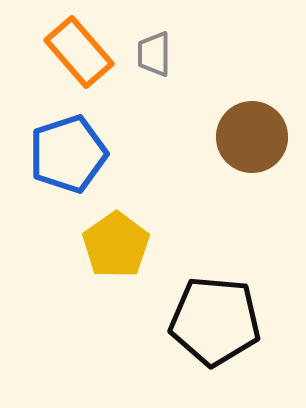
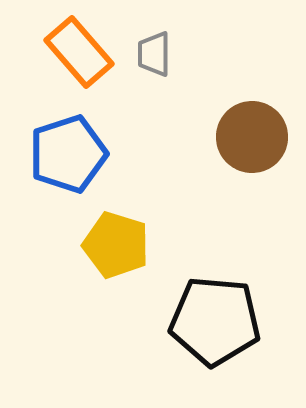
yellow pentagon: rotated 20 degrees counterclockwise
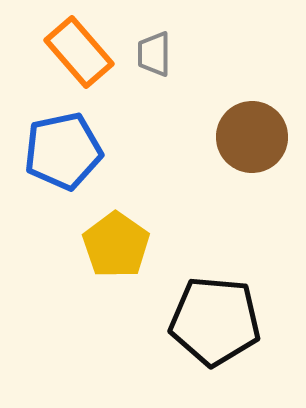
blue pentagon: moved 5 px left, 3 px up; rotated 6 degrees clockwise
yellow pentagon: rotated 18 degrees clockwise
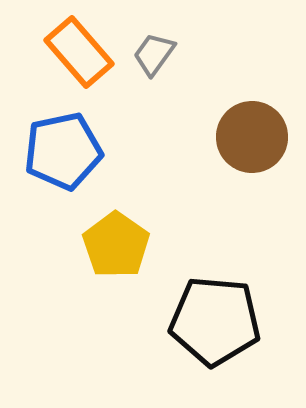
gray trapezoid: rotated 36 degrees clockwise
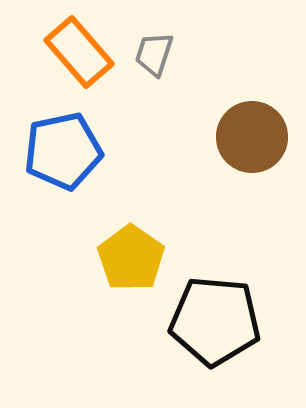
gray trapezoid: rotated 18 degrees counterclockwise
yellow pentagon: moved 15 px right, 13 px down
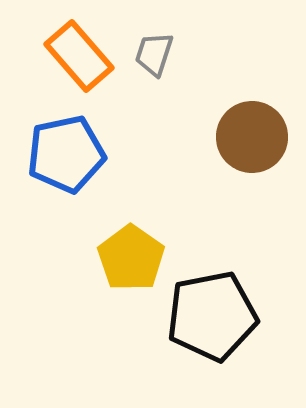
orange rectangle: moved 4 px down
blue pentagon: moved 3 px right, 3 px down
black pentagon: moved 3 px left, 5 px up; rotated 16 degrees counterclockwise
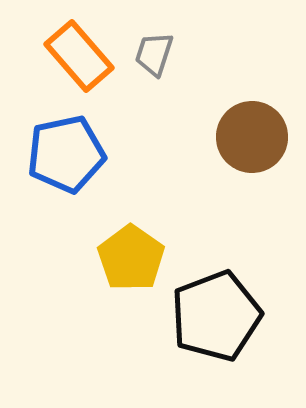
black pentagon: moved 4 px right; rotated 10 degrees counterclockwise
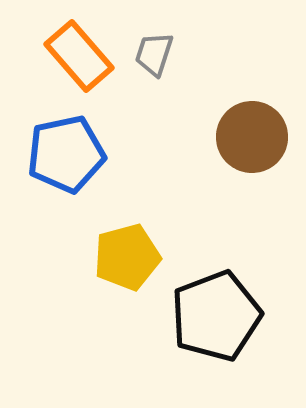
yellow pentagon: moved 4 px left, 1 px up; rotated 22 degrees clockwise
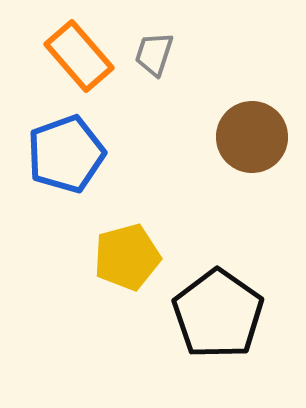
blue pentagon: rotated 8 degrees counterclockwise
black pentagon: moved 2 px right, 2 px up; rotated 16 degrees counterclockwise
